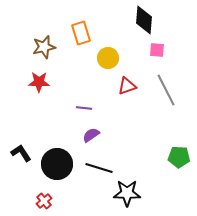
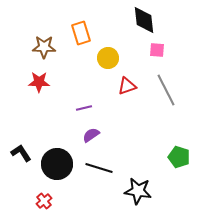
black diamond: rotated 12 degrees counterclockwise
brown star: rotated 15 degrees clockwise
purple line: rotated 21 degrees counterclockwise
green pentagon: rotated 15 degrees clockwise
black star: moved 11 px right, 2 px up; rotated 8 degrees clockwise
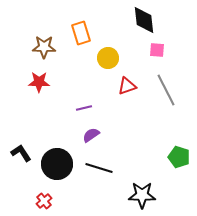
black star: moved 4 px right, 4 px down; rotated 8 degrees counterclockwise
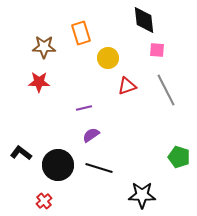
black L-shape: rotated 20 degrees counterclockwise
black circle: moved 1 px right, 1 px down
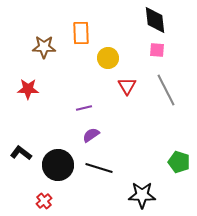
black diamond: moved 11 px right
orange rectangle: rotated 15 degrees clockwise
red star: moved 11 px left, 7 px down
red triangle: rotated 42 degrees counterclockwise
green pentagon: moved 5 px down
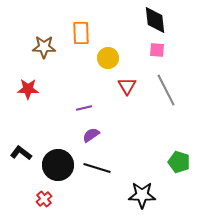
black line: moved 2 px left
red cross: moved 2 px up
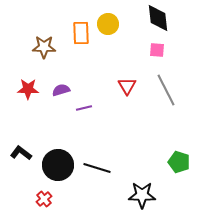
black diamond: moved 3 px right, 2 px up
yellow circle: moved 34 px up
purple semicircle: moved 30 px left, 45 px up; rotated 18 degrees clockwise
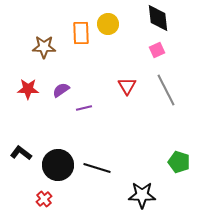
pink square: rotated 28 degrees counterclockwise
purple semicircle: rotated 18 degrees counterclockwise
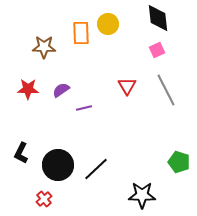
black L-shape: rotated 100 degrees counterclockwise
black line: moved 1 px left, 1 px down; rotated 60 degrees counterclockwise
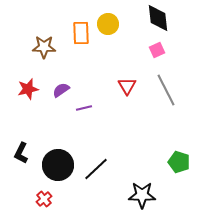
red star: rotated 15 degrees counterclockwise
